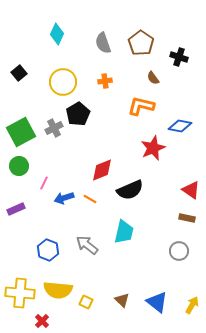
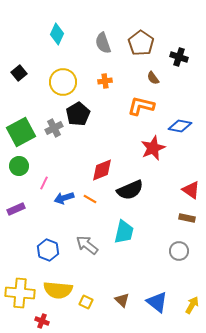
red cross: rotated 24 degrees counterclockwise
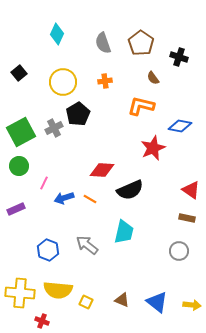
red diamond: rotated 25 degrees clockwise
brown triangle: rotated 21 degrees counterclockwise
yellow arrow: rotated 66 degrees clockwise
